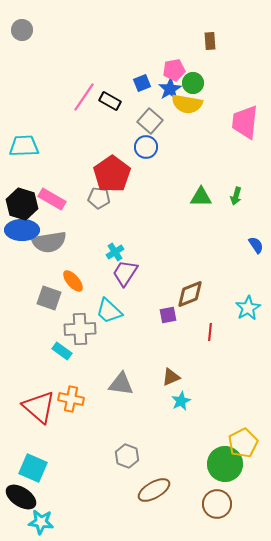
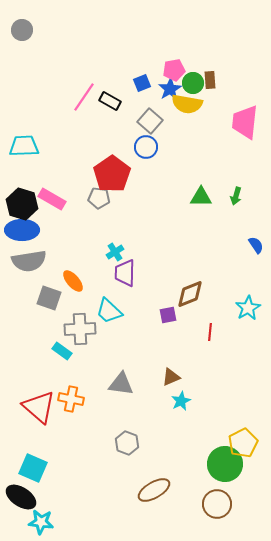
brown rectangle at (210, 41): moved 39 px down
gray semicircle at (49, 242): moved 20 px left, 19 px down
purple trapezoid at (125, 273): rotated 32 degrees counterclockwise
gray hexagon at (127, 456): moved 13 px up
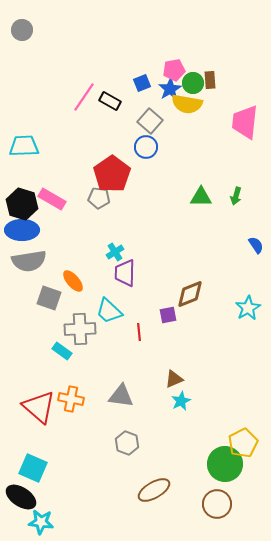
red line at (210, 332): moved 71 px left; rotated 12 degrees counterclockwise
brown triangle at (171, 377): moved 3 px right, 2 px down
gray triangle at (121, 384): moved 12 px down
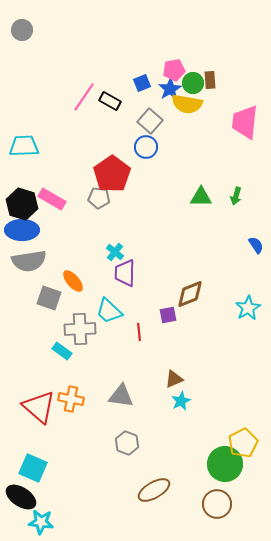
cyan cross at (115, 252): rotated 18 degrees counterclockwise
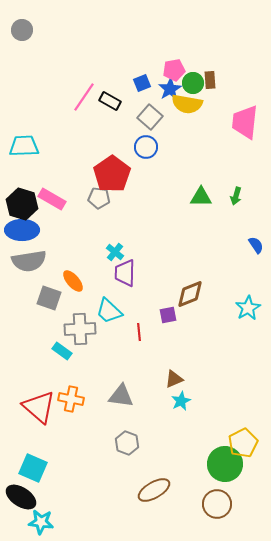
gray square at (150, 121): moved 4 px up
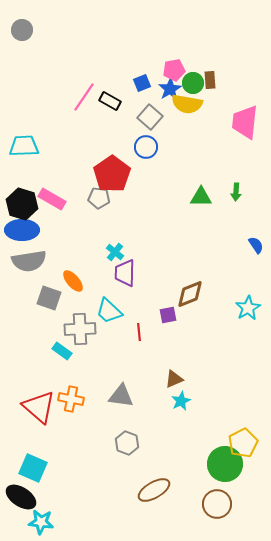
green arrow at (236, 196): moved 4 px up; rotated 12 degrees counterclockwise
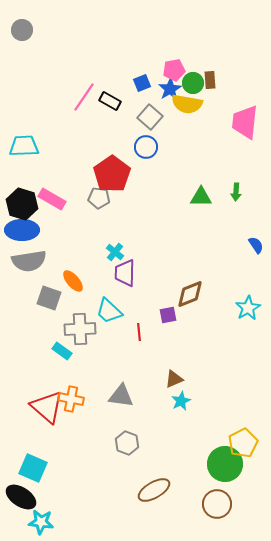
red triangle at (39, 407): moved 8 px right
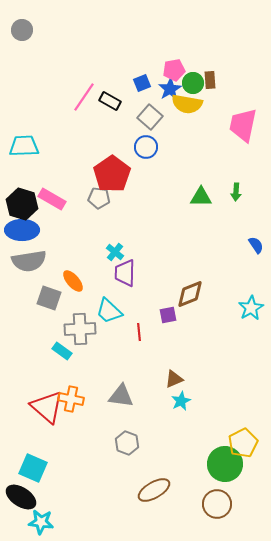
pink trapezoid at (245, 122): moved 2 px left, 3 px down; rotated 6 degrees clockwise
cyan star at (248, 308): moved 3 px right
